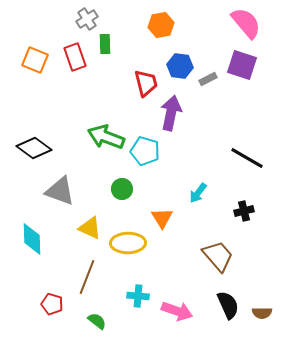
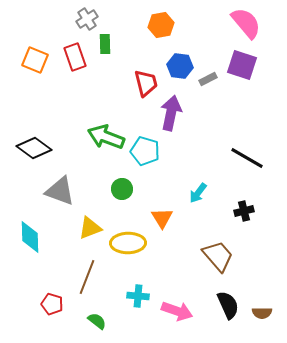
yellow triangle: rotated 45 degrees counterclockwise
cyan diamond: moved 2 px left, 2 px up
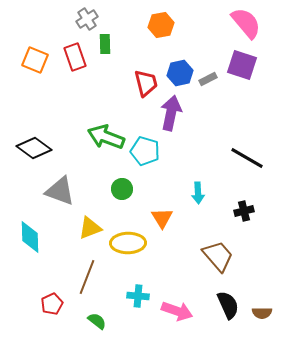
blue hexagon: moved 7 px down; rotated 20 degrees counterclockwise
cyan arrow: rotated 40 degrees counterclockwise
red pentagon: rotated 30 degrees clockwise
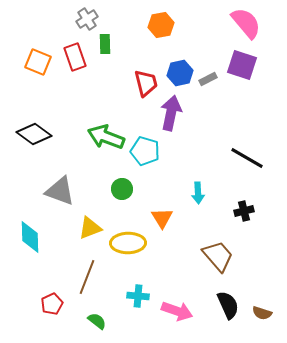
orange square: moved 3 px right, 2 px down
black diamond: moved 14 px up
brown semicircle: rotated 18 degrees clockwise
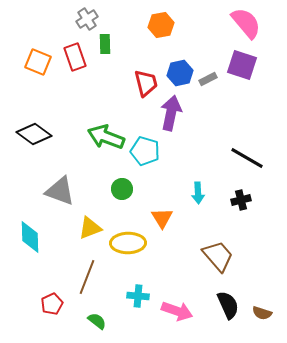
black cross: moved 3 px left, 11 px up
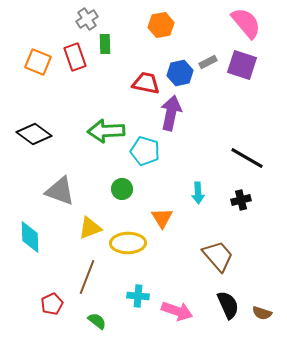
gray rectangle: moved 17 px up
red trapezoid: rotated 64 degrees counterclockwise
green arrow: moved 6 px up; rotated 24 degrees counterclockwise
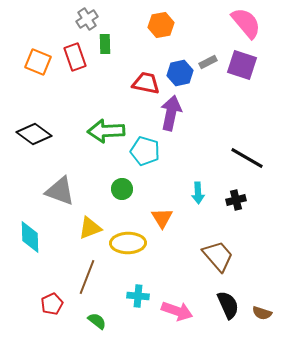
black cross: moved 5 px left
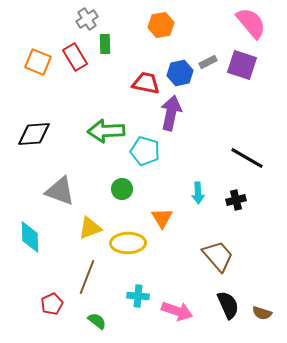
pink semicircle: moved 5 px right
red rectangle: rotated 12 degrees counterclockwise
black diamond: rotated 40 degrees counterclockwise
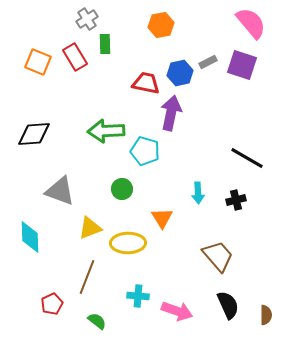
brown semicircle: moved 4 px right, 2 px down; rotated 108 degrees counterclockwise
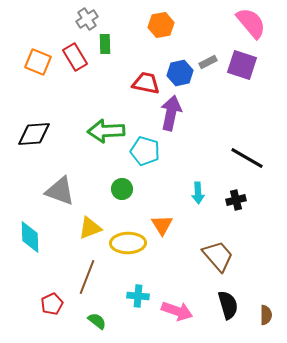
orange triangle: moved 7 px down
black semicircle: rotated 8 degrees clockwise
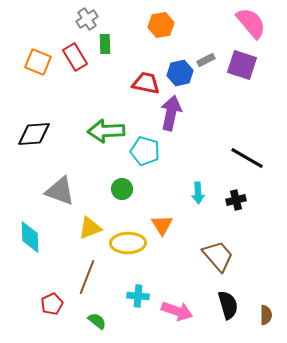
gray rectangle: moved 2 px left, 2 px up
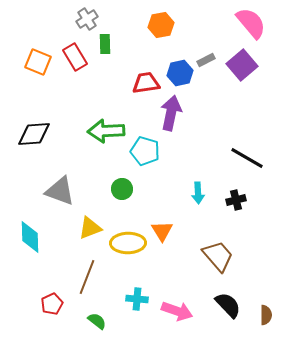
purple square: rotated 32 degrees clockwise
red trapezoid: rotated 20 degrees counterclockwise
orange triangle: moved 6 px down
cyan cross: moved 1 px left, 3 px down
black semicircle: rotated 28 degrees counterclockwise
